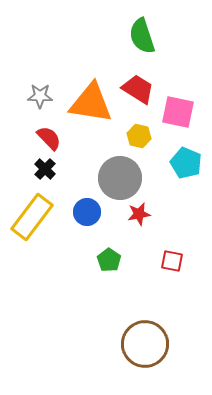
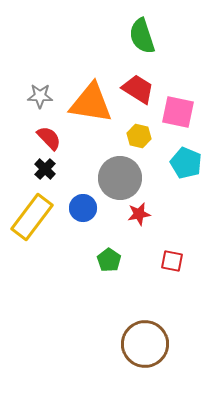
blue circle: moved 4 px left, 4 px up
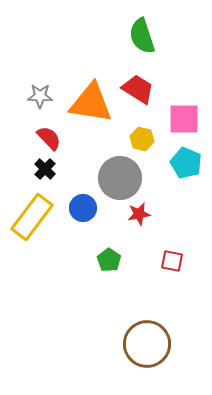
pink square: moved 6 px right, 7 px down; rotated 12 degrees counterclockwise
yellow hexagon: moved 3 px right, 3 px down
brown circle: moved 2 px right
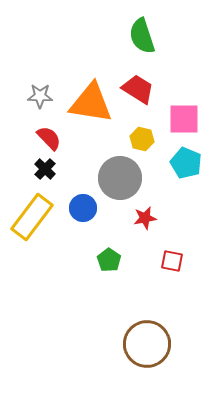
red star: moved 6 px right, 4 px down
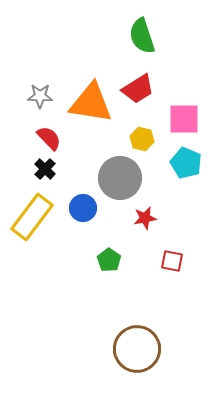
red trapezoid: rotated 116 degrees clockwise
brown circle: moved 10 px left, 5 px down
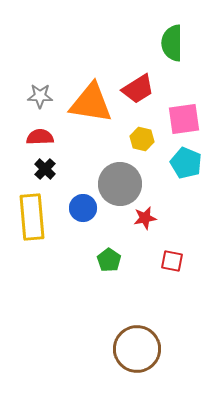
green semicircle: moved 30 px right, 7 px down; rotated 18 degrees clockwise
pink square: rotated 8 degrees counterclockwise
red semicircle: moved 9 px left, 1 px up; rotated 48 degrees counterclockwise
gray circle: moved 6 px down
yellow rectangle: rotated 42 degrees counterclockwise
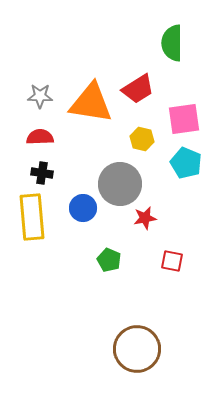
black cross: moved 3 px left, 4 px down; rotated 35 degrees counterclockwise
green pentagon: rotated 10 degrees counterclockwise
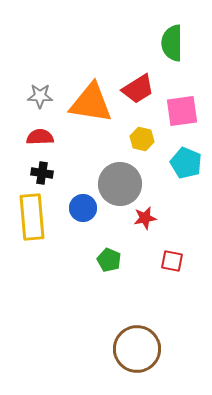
pink square: moved 2 px left, 8 px up
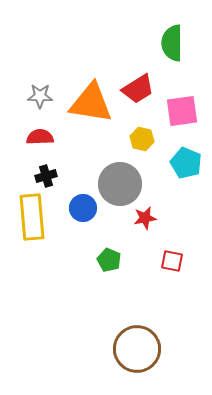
black cross: moved 4 px right, 3 px down; rotated 25 degrees counterclockwise
